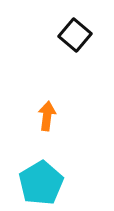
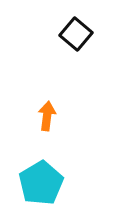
black square: moved 1 px right, 1 px up
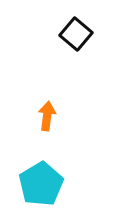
cyan pentagon: moved 1 px down
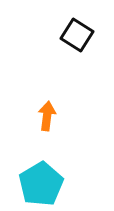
black square: moved 1 px right, 1 px down; rotated 8 degrees counterclockwise
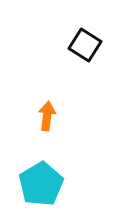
black square: moved 8 px right, 10 px down
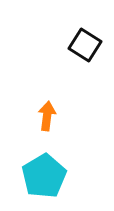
cyan pentagon: moved 3 px right, 8 px up
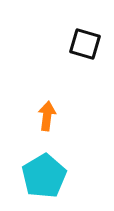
black square: moved 1 px up; rotated 16 degrees counterclockwise
